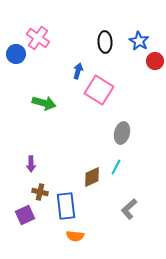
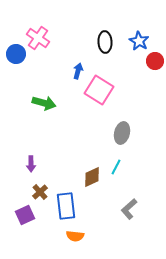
brown cross: rotated 35 degrees clockwise
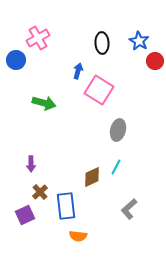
pink cross: rotated 25 degrees clockwise
black ellipse: moved 3 px left, 1 px down
blue circle: moved 6 px down
gray ellipse: moved 4 px left, 3 px up
orange semicircle: moved 3 px right
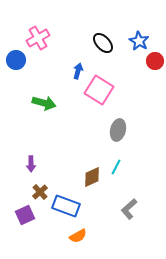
black ellipse: moved 1 px right; rotated 40 degrees counterclockwise
blue rectangle: rotated 64 degrees counterclockwise
orange semicircle: rotated 36 degrees counterclockwise
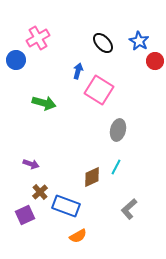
purple arrow: rotated 70 degrees counterclockwise
